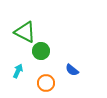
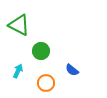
green triangle: moved 6 px left, 7 px up
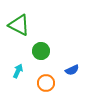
blue semicircle: rotated 64 degrees counterclockwise
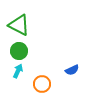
green circle: moved 22 px left
orange circle: moved 4 px left, 1 px down
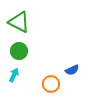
green triangle: moved 3 px up
cyan arrow: moved 4 px left, 4 px down
orange circle: moved 9 px right
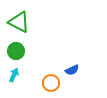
green circle: moved 3 px left
orange circle: moved 1 px up
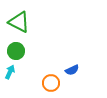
cyan arrow: moved 4 px left, 3 px up
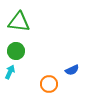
green triangle: rotated 20 degrees counterclockwise
orange circle: moved 2 px left, 1 px down
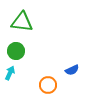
green triangle: moved 3 px right
cyan arrow: moved 1 px down
orange circle: moved 1 px left, 1 px down
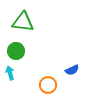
green triangle: moved 1 px right
cyan arrow: rotated 40 degrees counterclockwise
